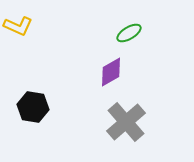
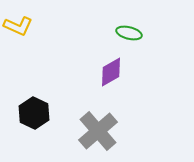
green ellipse: rotated 45 degrees clockwise
black hexagon: moved 1 px right, 6 px down; rotated 16 degrees clockwise
gray cross: moved 28 px left, 9 px down
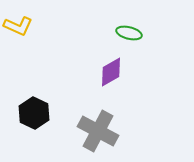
gray cross: rotated 21 degrees counterclockwise
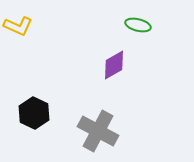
green ellipse: moved 9 px right, 8 px up
purple diamond: moved 3 px right, 7 px up
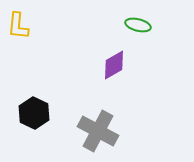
yellow L-shape: rotated 72 degrees clockwise
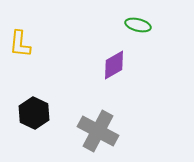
yellow L-shape: moved 2 px right, 18 px down
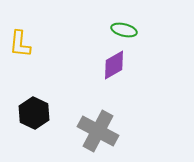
green ellipse: moved 14 px left, 5 px down
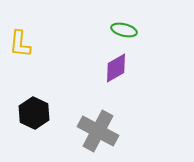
purple diamond: moved 2 px right, 3 px down
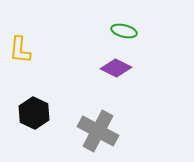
green ellipse: moved 1 px down
yellow L-shape: moved 6 px down
purple diamond: rotated 56 degrees clockwise
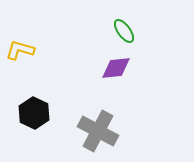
green ellipse: rotated 40 degrees clockwise
yellow L-shape: rotated 100 degrees clockwise
purple diamond: rotated 32 degrees counterclockwise
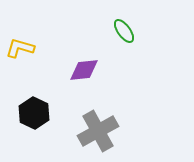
yellow L-shape: moved 2 px up
purple diamond: moved 32 px left, 2 px down
gray cross: rotated 33 degrees clockwise
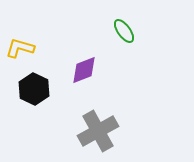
purple diamond: rotated 16 degrees counterclockwise
black hexagon: moved 24 px up
